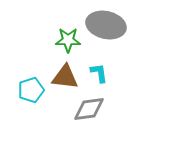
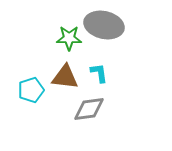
gray ellipse: moved 2 px left
green star: moved 1 px right, 2 px up
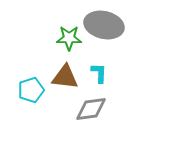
cyan L-shape: rotated 10 degrees clockwise
gray diamond: moved 2 px right
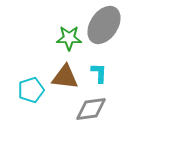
gray ellipse: rotated 69 degrees counterclockwise
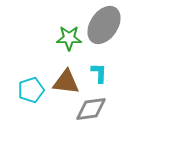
brown triangle: moved 1 px right, 5 px down
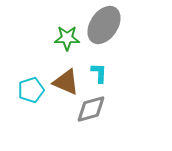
green star: moved 2 px left
brown triangle: rotated 16 degrees clockwise
gray diamond: rotated 8 degrees counterclockwise
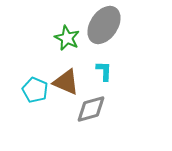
green star: rotated 25 degrees clockwise
cyan L-shape: moved 5 px right, 2 px up
cyan pentagon: moved 4 px right; rotated 30 degrees counterclockwise
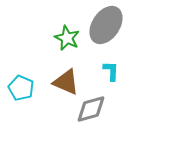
gray ellipse: moved 2 px right
cyan L-shape: moved 7 px right
cyan pentagon: moved 14 px left, 2 px up
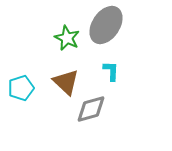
brown triangle: rotated 20 degrees clockwise
cyan pentagon: rotated 30 degrees clockwise
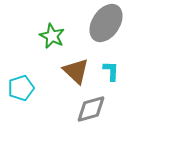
gray ellipse: moved 2 px up
green star: moved 15 px left, 2 px up
brown triangle: moved 10 px right, 11 px up
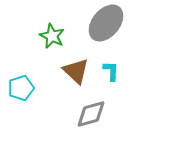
gray ellipse: rotated 6 degrees clockwise
gray diamond: moved 5 px down
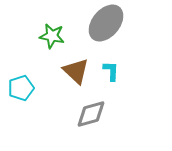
green star: rotated 15 degrees counterclockwise
